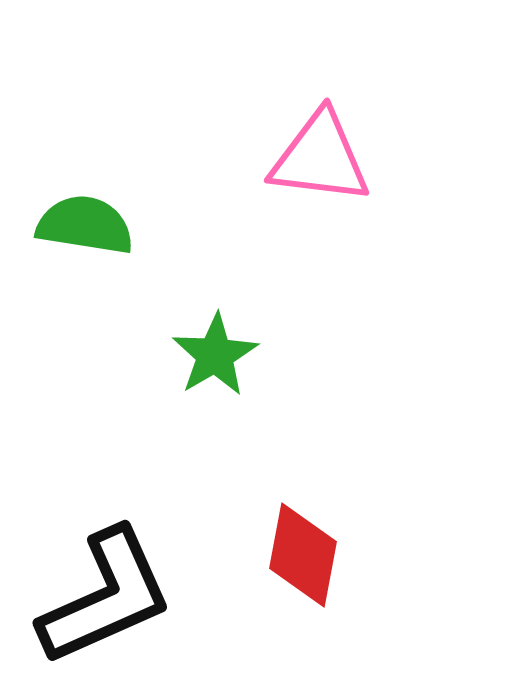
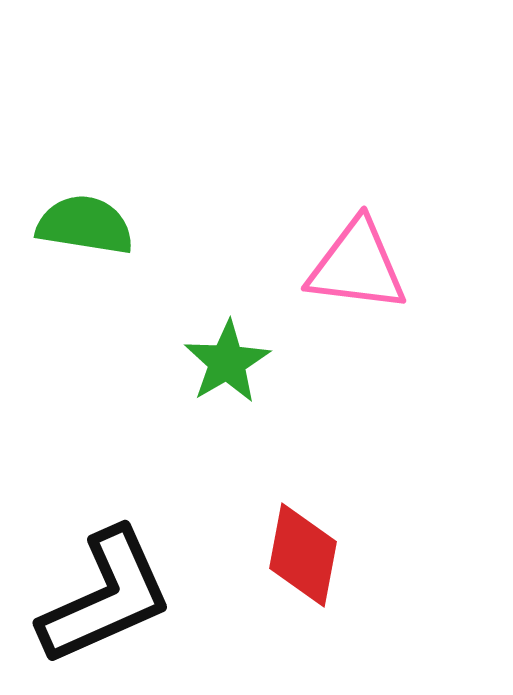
pink triangle: moved 37 px right, 108 px down
green star: moved 12 px right, 7 px down
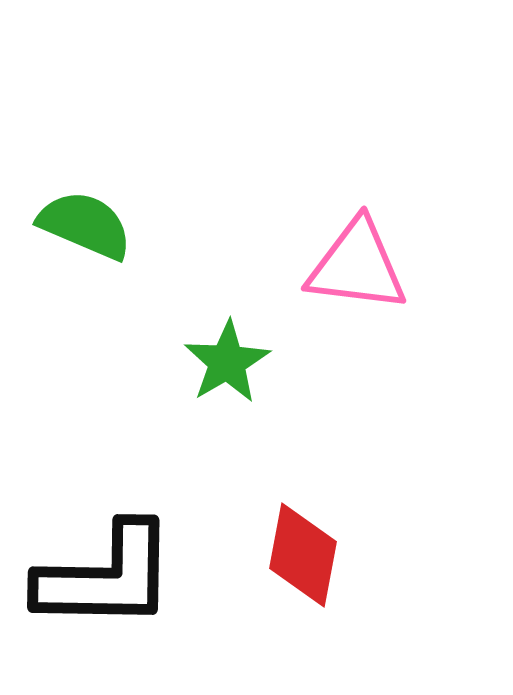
green semicircle: rotated 14 degrees clockwise
black L-shape: moved 20 px up; rotated 25 degrees clockwise
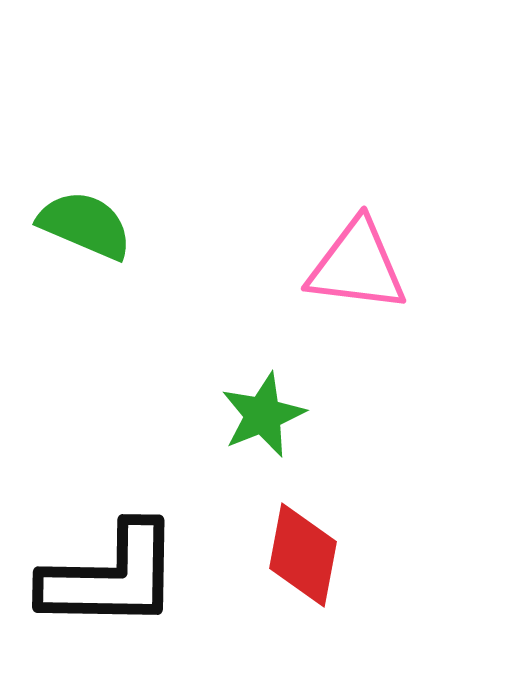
green star: moved 36 px right, 53 px down; rotated 8 degrees clockwise
black L-shape: moved 5 px right
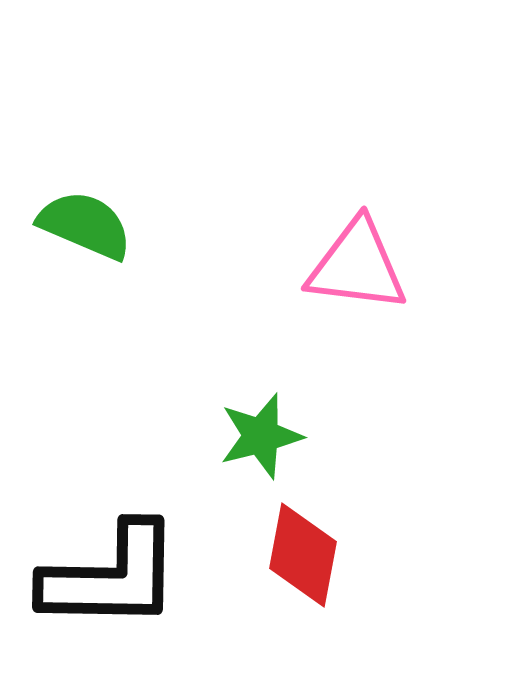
green star: moved 2 px left, 21 px down; rotated 8 degrees clockwise
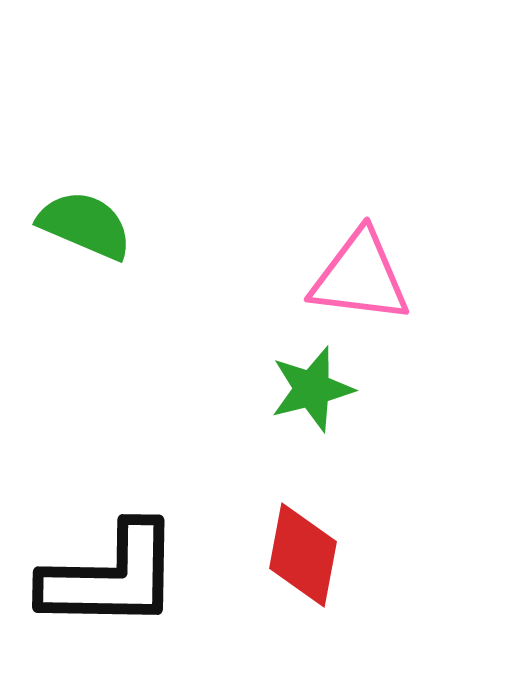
pink triangle: moved 3 px right, 11 px down
green star: moved 51 px right, 47 px up
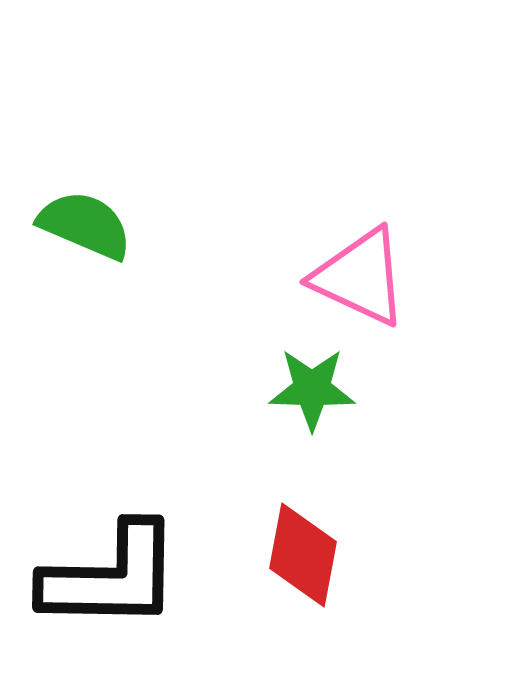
pink triangle: rotated 18 degrees clockwise
green star: rotated 16 degrees clockwise
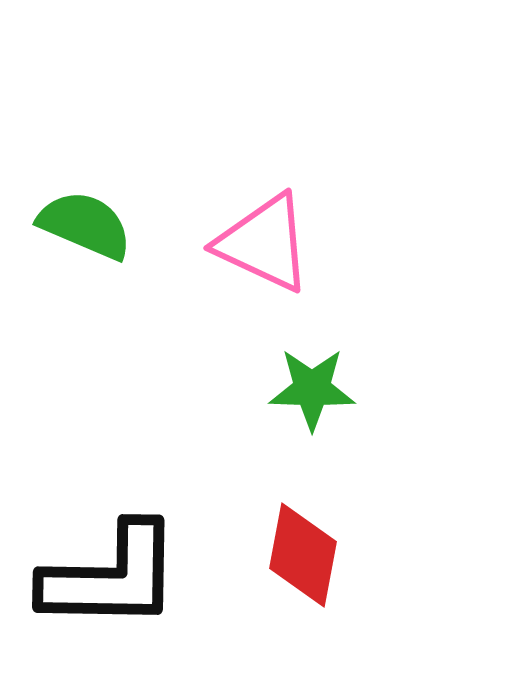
pink triangle: moved 96 px left, 34 px up
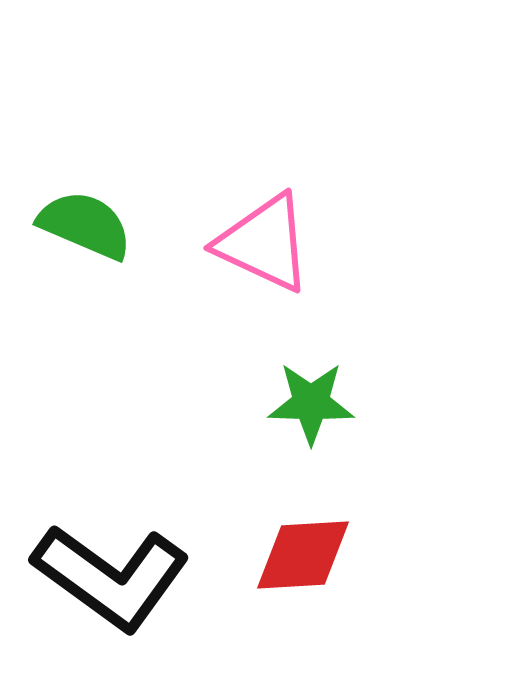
green star: moved 1 px left, 14 px down
red diamond: rotated 76 degrees clockwise
black L-shape: rotated 35 degrees clockwise
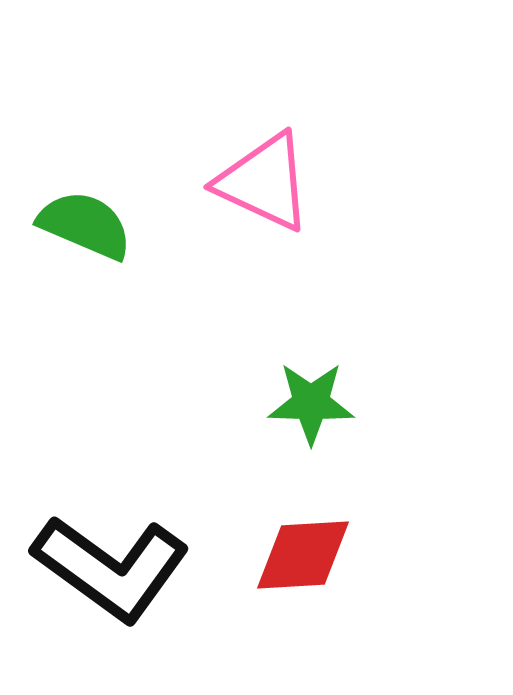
pink triangle: moved 61 px up
black L-shape: moved 9 px up
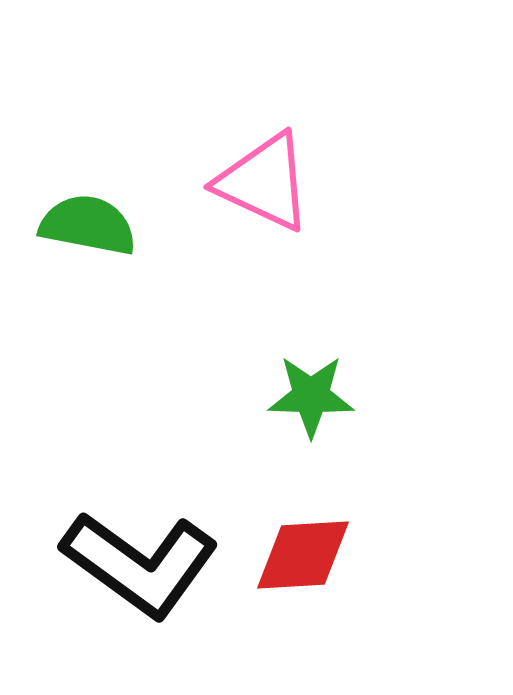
green semicircle: moved 3 px right; rotated 12 degrees counterclockwise
green star: moved 7 px up
black L-shape: moved 29 px right, 4 px up
